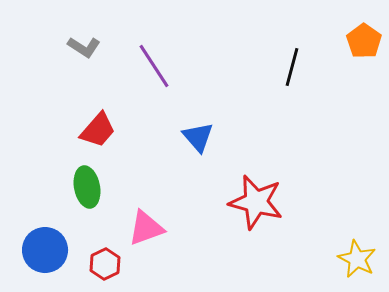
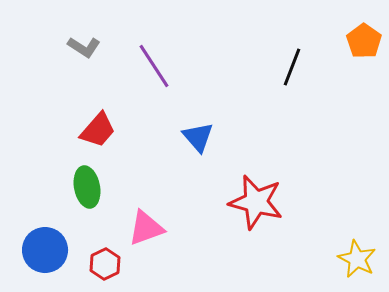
black line: rotated 6 degrees clockwise
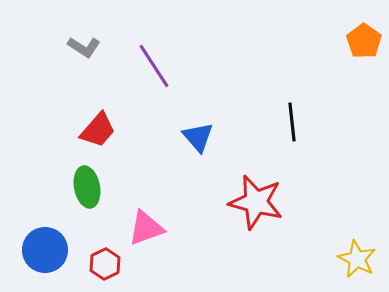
black line: moved 55 px down; rotated 27 degrees counterclockwise
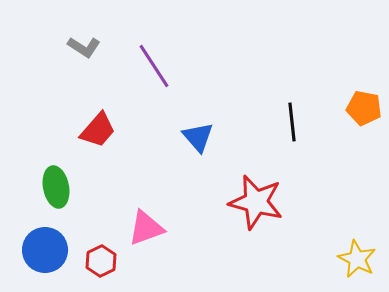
orange pentagon: moved 67 px down; rotated 24 degrees counterclockwise
green ellipse: moved 31 px left
red hexagon: moved 4 px left, 3 px up
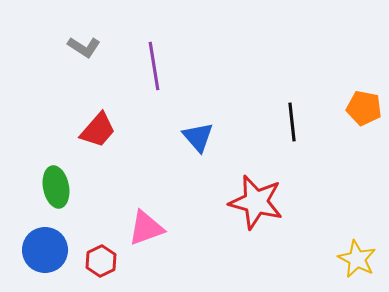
purple line: rotated 24 degrees clockwise
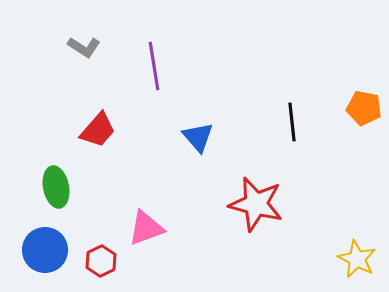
red star: moved 2 px down
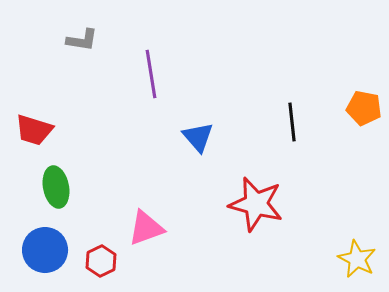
gray L-shape: moved 2 px left, 7 px up; rotated 24 degrees counterclockwise
purple line: moved 3 px left, 8 px down
red trapezoid: moved 64 px left; rotated 66 degrees clockwise
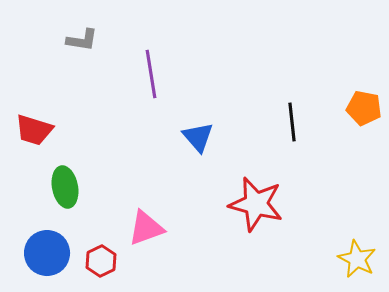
green ellipse: moved 9 px right
blue circle: moved 2 px right, 3 px down
